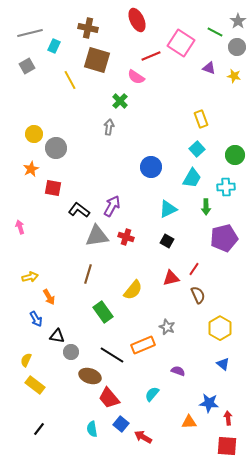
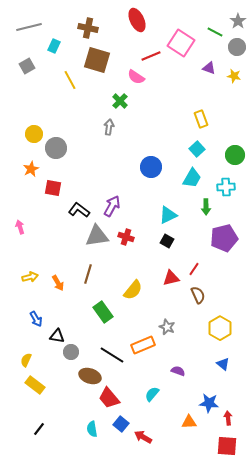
gray line at (30, 33): moved 1 px left, 6 px up
cyan triangle at (168, 209): moved 6 px down
orange arrow at (49, 297): moved 9 px right, 14 px up
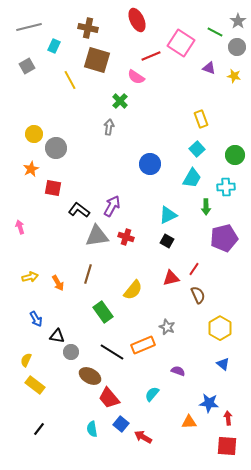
blue circle at (151, 167): moved 1 px left, 3 px up
black line at (112, 355): moved 3 px up
brown ellipse at (90, 376): rotated 10 degrees clockwise
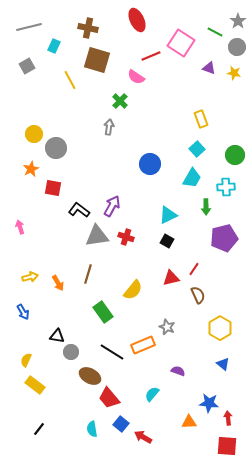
yellow star at (234, 76): moved 3 px up
blue arrow at (36, 319): moved 13 px left, 7 px up
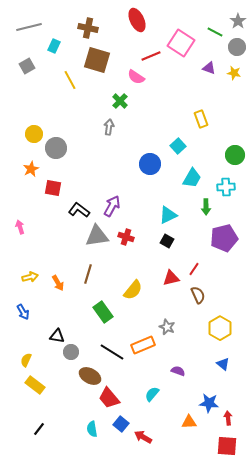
cyan square at (197, 149): moved 19 px left, 3 px up
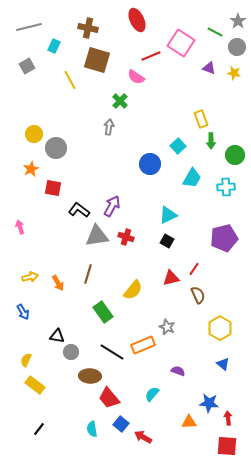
green arrow at (206, 207): moved 5 px right, 66 px up
brown ellipse at (90, 376): rotated 25 degrees counterclockwise
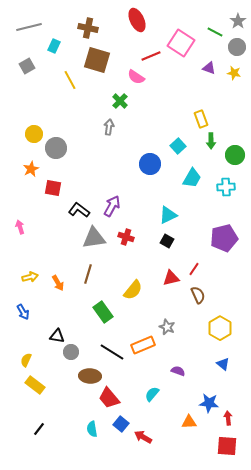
gray triangle at (97, 236): moved 3 px left, 2 px down
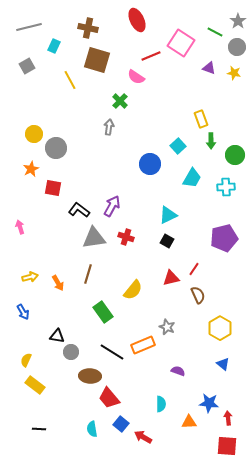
cyan semicircle at (152, 394): moved 9 px right, 10 px down; rotated 140 degrees clockwise
black line at (39, 429): rotated 56 degrees clockwise
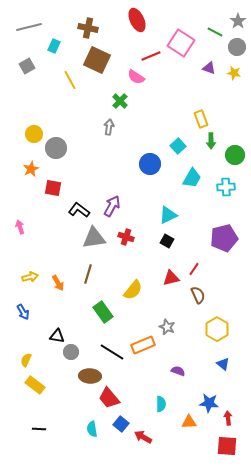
brown square at (97, 60): rotated 8 degrees clockwise
yellow hexagon at (220, 328): moved 3 px left, 1 px down
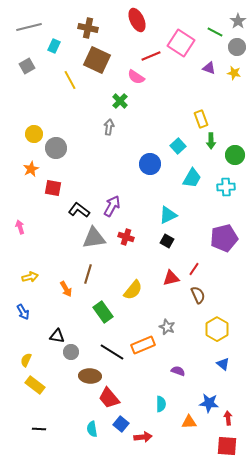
orange arrow at (58, 283): moved 8 px right, 6 px down
red arrow at (143, 437): rotated 144 degrees clockwise
